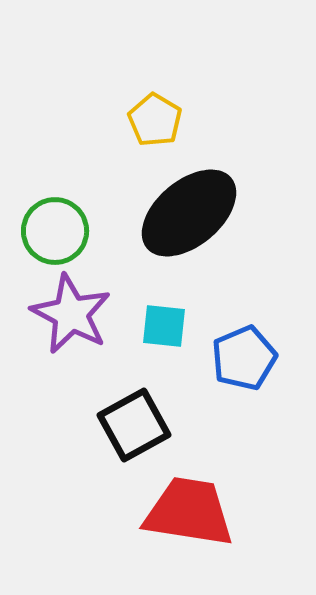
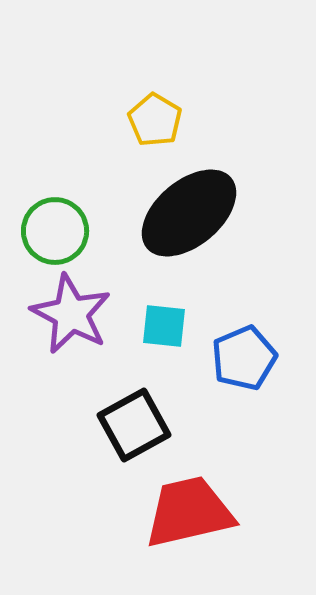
red trapezoid: rotated 22 degrees counterclockwise
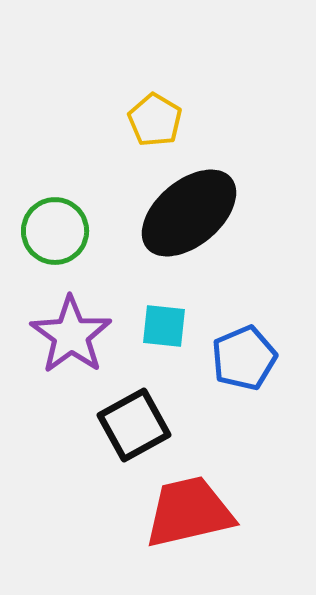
purple star: moved 21 px down; rotated 8 degrees clockwise
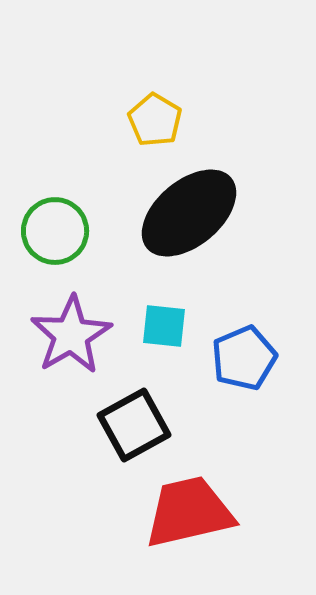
purple star: rotated 6 degrees clockwise
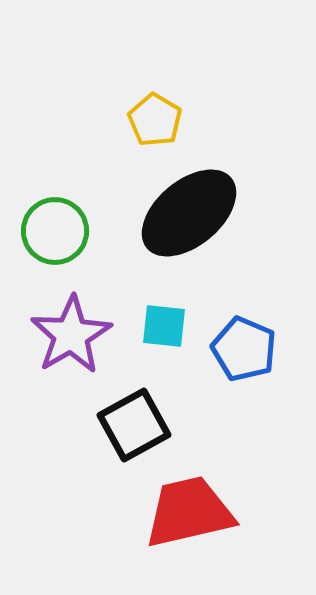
blue pentagon: moved 9 px up; rotated 26 degrees counterclockwise
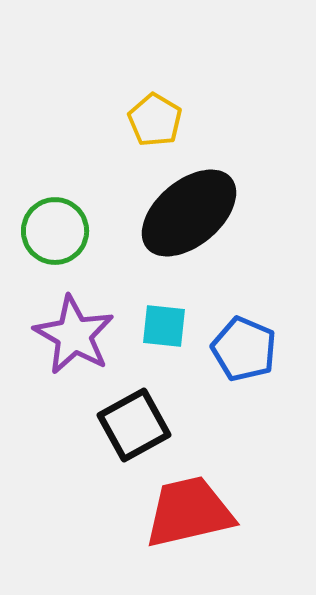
purple star: moved 3 px right; rotated 12 degrees counterclockwise
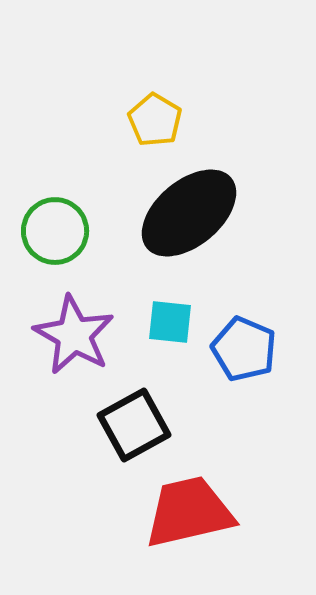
cyan square: moved 6 px right, 4 px up
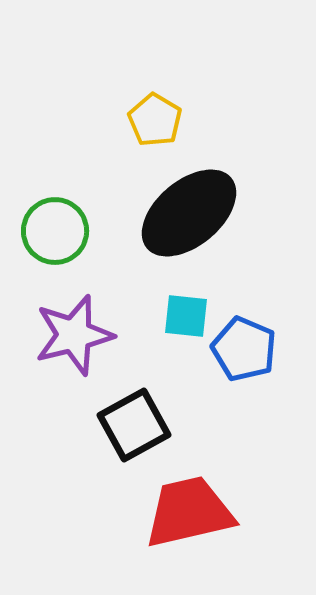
cyan square: moved 16 px right, 6 px up
purple star: rotated 28 degrees clockwise
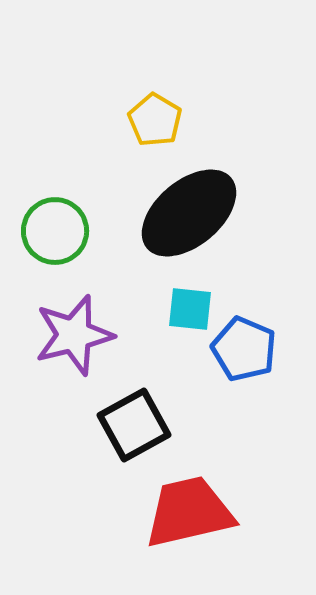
cyan square: moved 4 px right, 7 px up
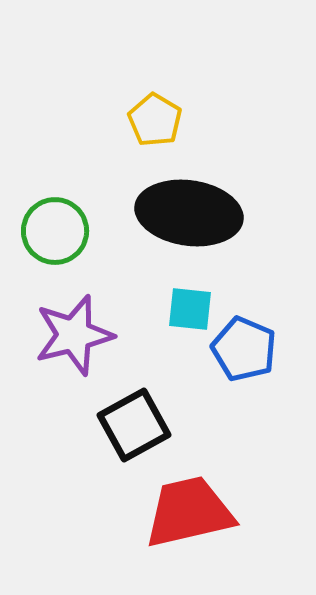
black ellipse: rotated 48 degrees clockwise
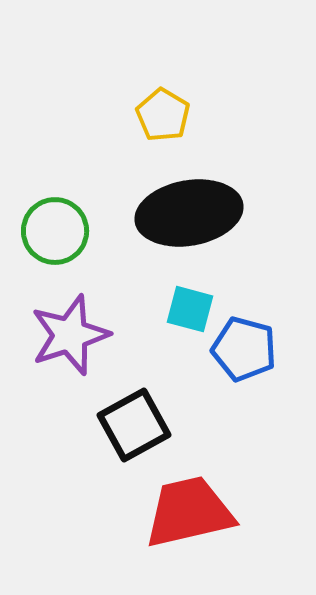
yellow pentagon: moved 8 px right, 5 px up
black ellipse: rotated 18 degrees counterclockwise
cyan square: rotated 9 degrees clockwise
purple star: moved 4 px left; rotated 4 degrees counterclockwise
blue pentagon: rotated 8 degrees counterclockwise
